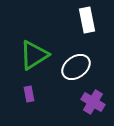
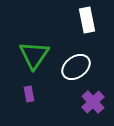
green triangle: rotated 24 degrees counterclockwise
purple cross: rotated 15 degrees clockwise
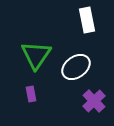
green triangle: moved 2 px right
purple rectangle: moved 2 px right
purple cross: moved 1 px right, 1 px up
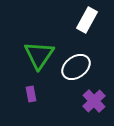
white rectangle: rotated 40 degrees clockwise
green triangle: moved 3 px right
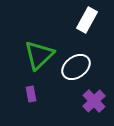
green triangle: rotated 12 degrees clockwise
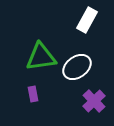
green triangle: moved 2 px right, 2 px down; rotated 36 degrees clockwise
white ellipse: moved 1 px right
purple rectangle: moved 2 px right
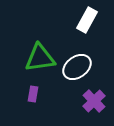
green triangle: moved 1 px left, 1 px down
purple rectangle: rotated 21 degrees clockwise
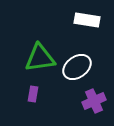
white rectangle: rotated 70 degrees clockwise
purple cross: rotated 20 degrees clockwise
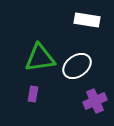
white ellipse: moved 1 px up
purple cross: moved 1 px right
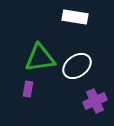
white rectangle: moved 12 px left, 3 px up
purple rectangle: moved 5 px left, 5 px up
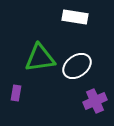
purple rectangle: moved 12 px left, 4 px down
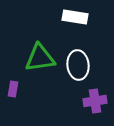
white ellipse: moved 1 px right, 1 px up; rotated 60 degrees counterclockwise
purple rectangle: moved 3 px left, 4 px up
purple cross: rotated 15 degrees clockwise
